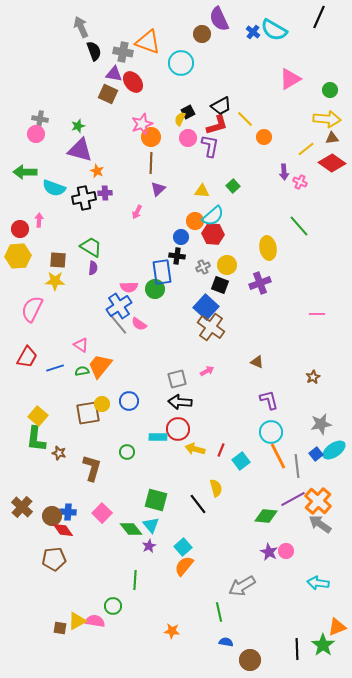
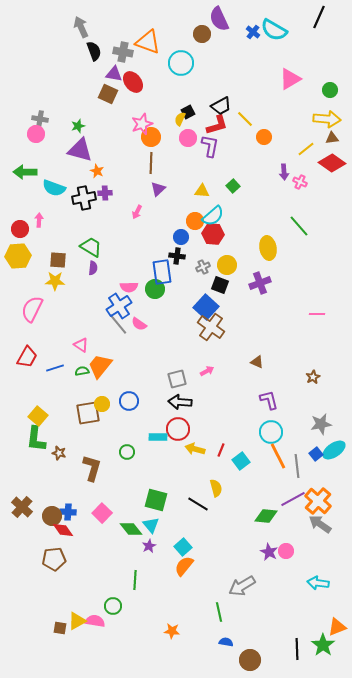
black line at (198, 504): rotated 20 degrees counterclockwise
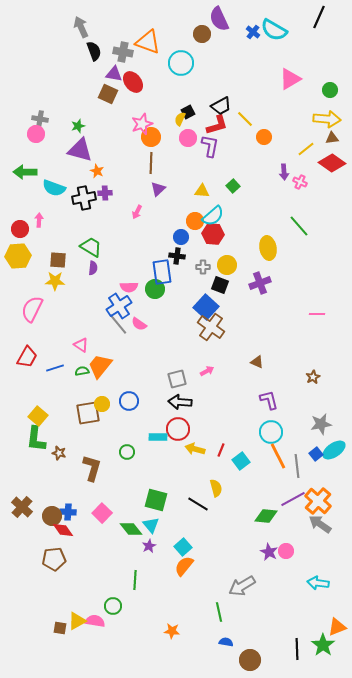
gray cross at (203, 267): rotated 24 degrees clockwise
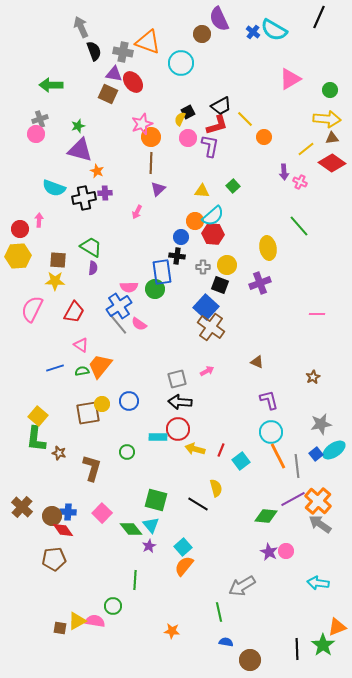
gray cross at (40, 119): rotated 28 degrees counterclockwise
green arrow at (25, 172): moved 26 px right, 87 px up
red trapezoid at (27, 357): moved 47 px right, 45 px up
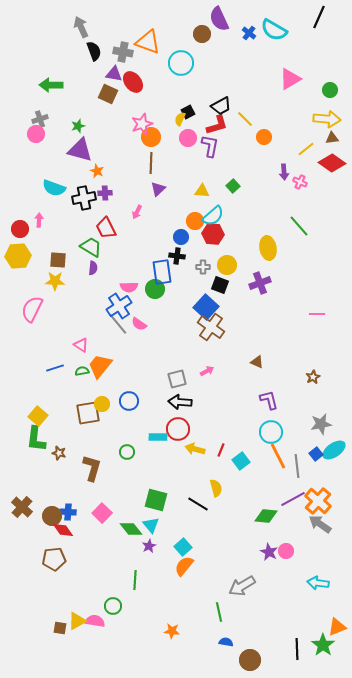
blue cross at (253, 32): moved 4 px left, 1 px down
red trapezoid at (74, 312): moved 32 px right, 84 px up; rotated 125 degrees clockwise
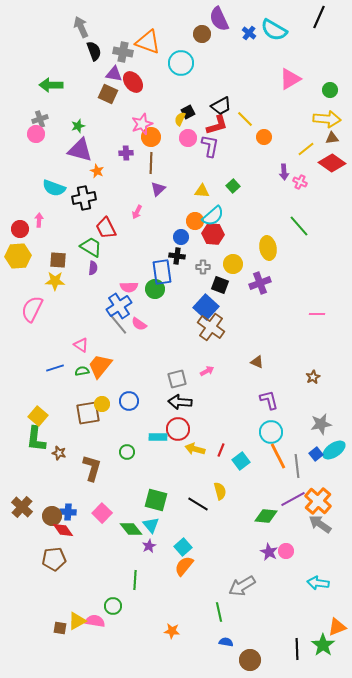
purple cross at (105, 193): moved 21 px right, 40 px up
yellow circle at (227, 265): moved 6 px right, 1 px up
yellow semicircle at (216, 488): moved 4 px right, 3 px down
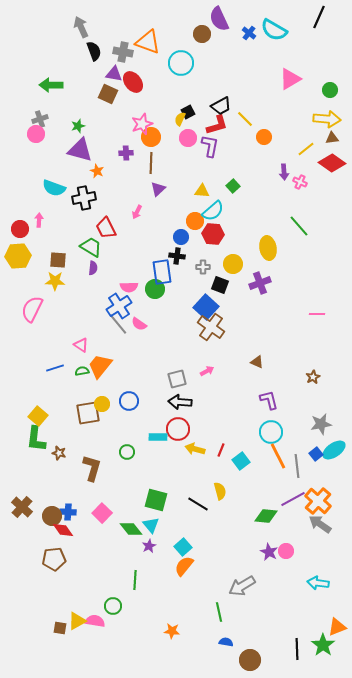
cyan semicircle at (213, 216): moved 5 px up
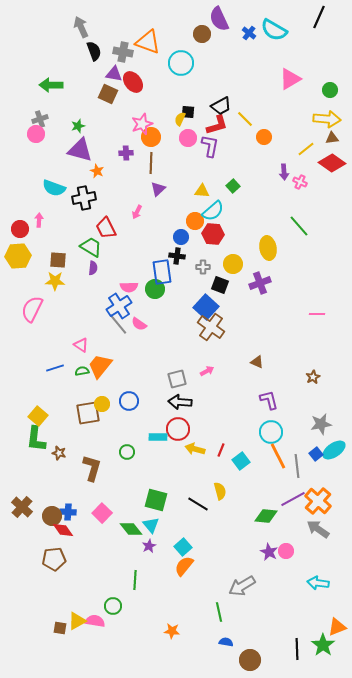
black square at (188, 112): rotated 32 degrees clockwise
gray arrow at (320, 524): moved 2 px left, 5 px down
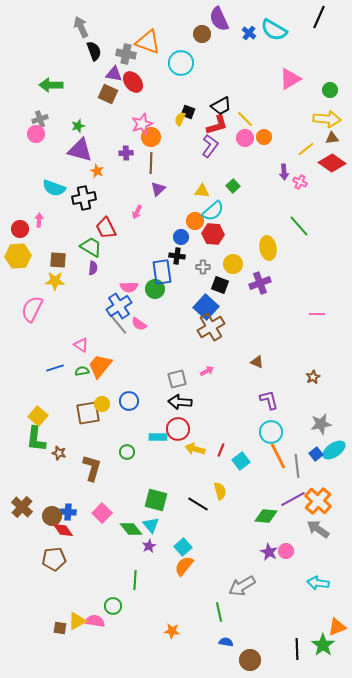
gray cross at (123, 52): moved 3 px right, 2 px down
black square at (188, 112): rotated 16 degrees clockwise
pink circle at (188, 138): moved 57 px right
purple L-shape at (210, 146): rotated 25 degrees clockwise
brown cross at (211, 327): rotated 24 degrees clockwise
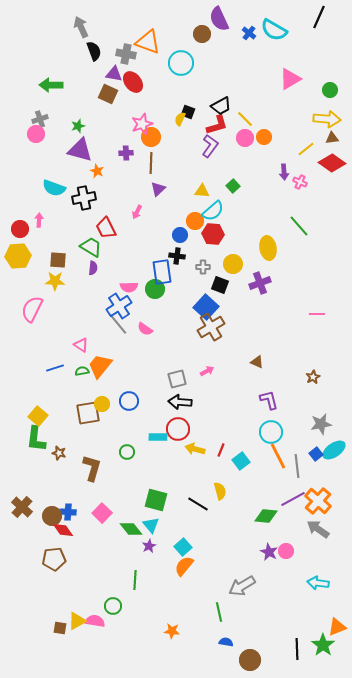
blue circle at (181, 237): moved 1 px left, 2 px up
pink semicircle at (139, 324): moved 6 px right, 5 px down
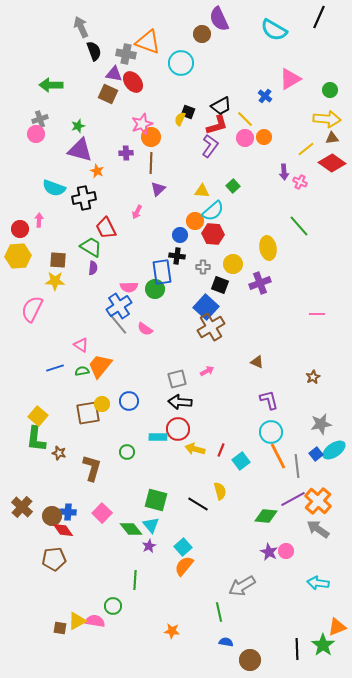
blue cross at (249, 33): moved 16 px right, 63 px down
